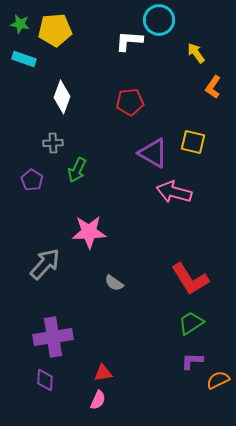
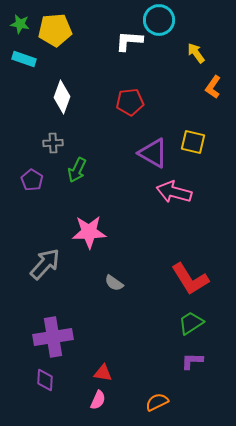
red triangle: rotated 18 degrees clockwise
orange semicircle: moved 61 px left, 22 px down
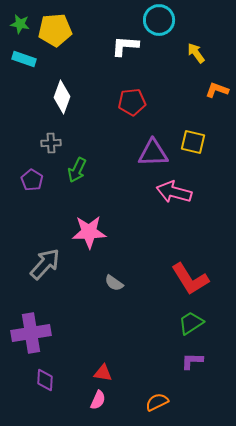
white L-shape: moved 4 px left, 5 px down
orange L-shape: moved 4 px right, 3 px down; rotated 75 degrees clockwise
red pentagon: moved 2 px right
gray cross: moved 2 px left
purple triangle: rotated 32 degrees counterclockwise
purple cross: moved 22 px left, 4 px up
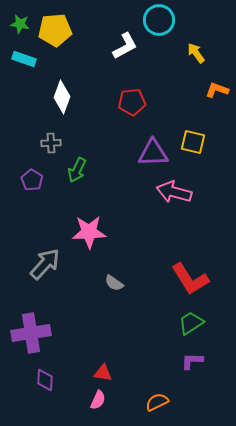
white L-shape: rotated 148 degrees clockwise
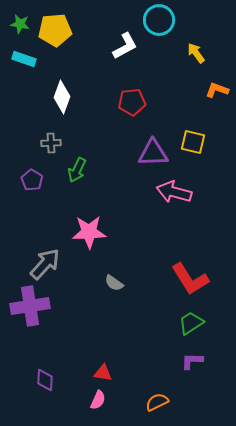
purple cross: moved 1 px left, 27 px up
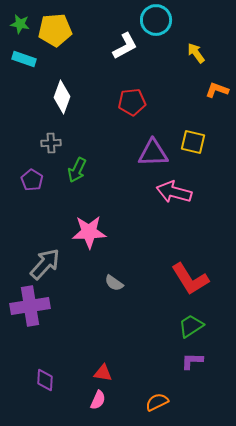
cyan circle: moved 3 px left
green trapezoid: moved 3 px down
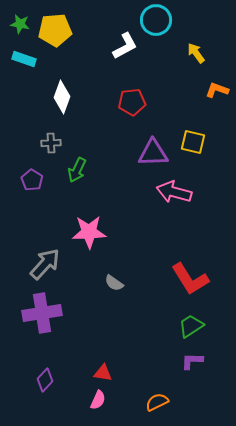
purple cross: moved 12 px right, 7 px down
purple diamond: rotated 40 degrees clockwise
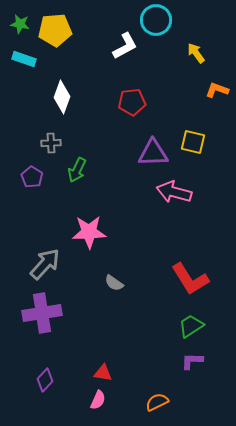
purple pentagon: moved 3 px up
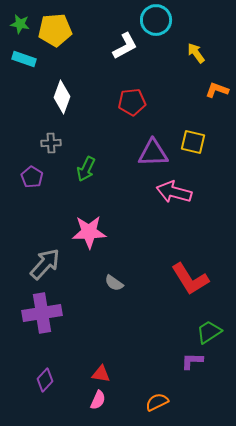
green arrow: moved 9 px right, 1 px up
green trapezoid: moved 18 px right, 6 px down
red triangle: moved 2 px left, 1 px down
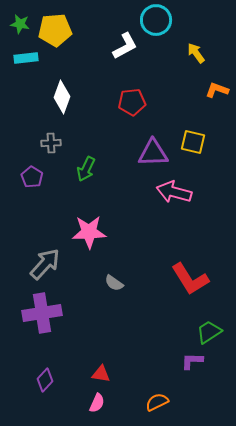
cyan rectangle: moved 2 px right, 1 px up; rotated 25 degrees counterclockwise
pink semicircle: moved 1 px left, 3 px down
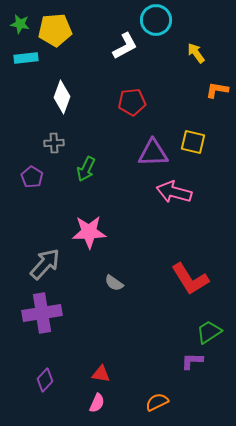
orange L-shape: rotated 10 degrees counterclockwise
gray cross: moved 3 px right
